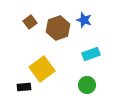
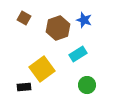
brown square: moved 6 px left, 4 px up; rotated 24 degrees counterclockwise
cyan rectangle: moved 13 px left; rotated 12 degrees counterclockwise
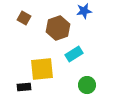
blue star: moved 9 px up; rotated 28 degrees counterclockwise
cyan rectangle: moved 4 px left
yellow square: rotated 30 degrees clockwise
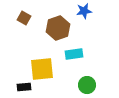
cyan rectangle: rotated 24 degrees clockwise
